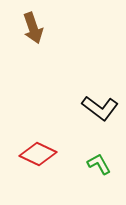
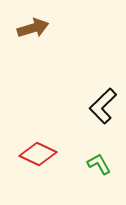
brown arrow: rotated 88 degrees counterclockwise
black L-shape: moved 3 px right, 2 px up; rotated 99 degrees clockwise
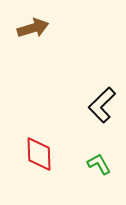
black L-shape: moved 1 px left, 1 px up
red diamond: moved 1 px right; rotated 63 degrees clockwise
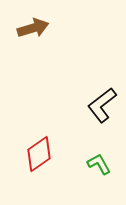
black L-shape: rotated 6 degrees clockwise
red diamond: rotated 57 degrees clockwise
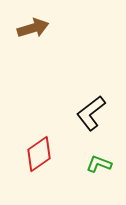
black L-shape: moved 11 px left, 8 px down
green L-shape: rotated 40 degrees counterclockwise
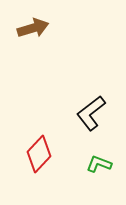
red diamond: rotated 12 degrees counterclockwise
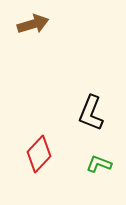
brown arrow: moved 4 px up
black L-shape: rotated 30 degrees counterclockwise
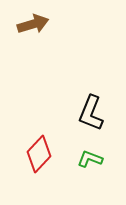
green L-shape: moved 9 px left, 5 px up
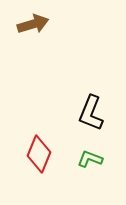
red diamond: rotated 21 degrees counterclockwise
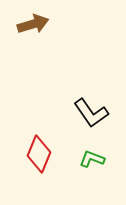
black L-shape: rotated 57 degrees counterclockwise
green L-shape: moved 2 px right
